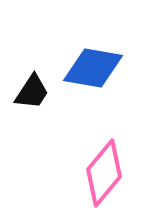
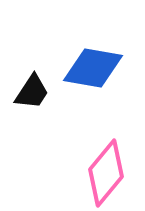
pink diamond: moved 2 px right
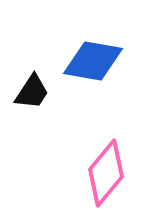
blue diamond: moved 7 px up
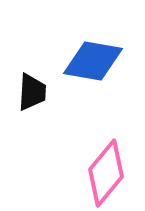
black trapezoid: rotated 30 degrees counterclockwise
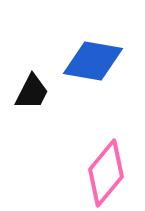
black trapezoid: rotated 24 degrees clockwise
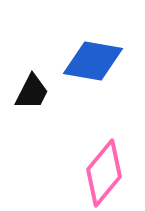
pink diamond: moved 2 px left
